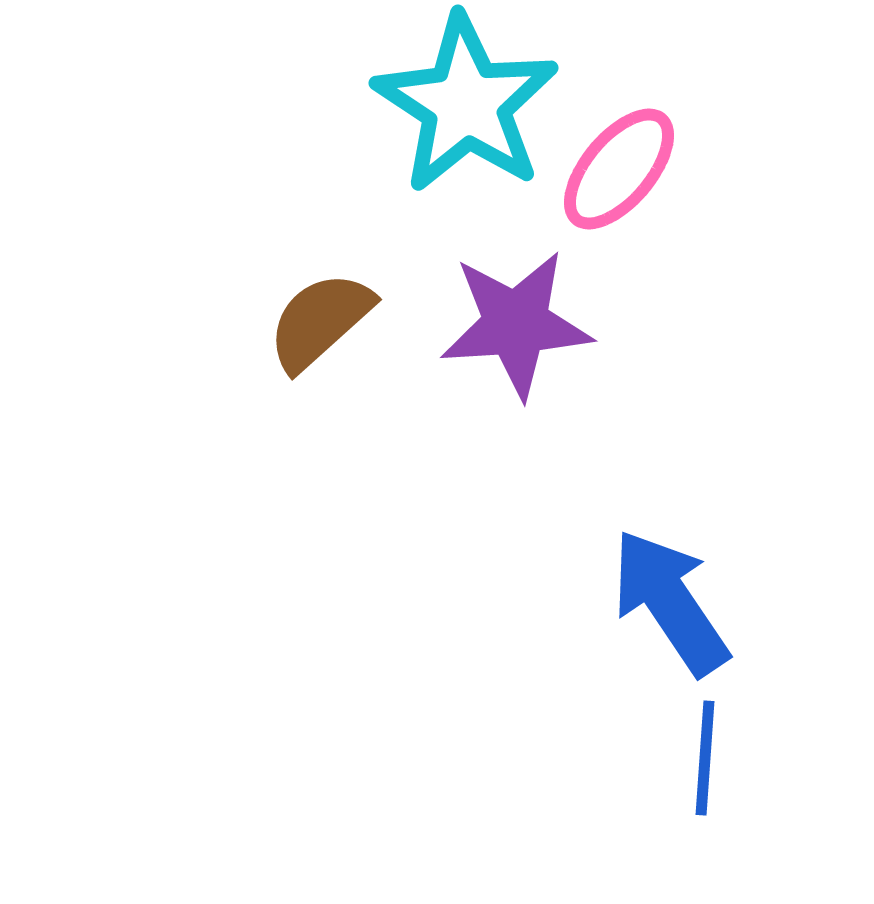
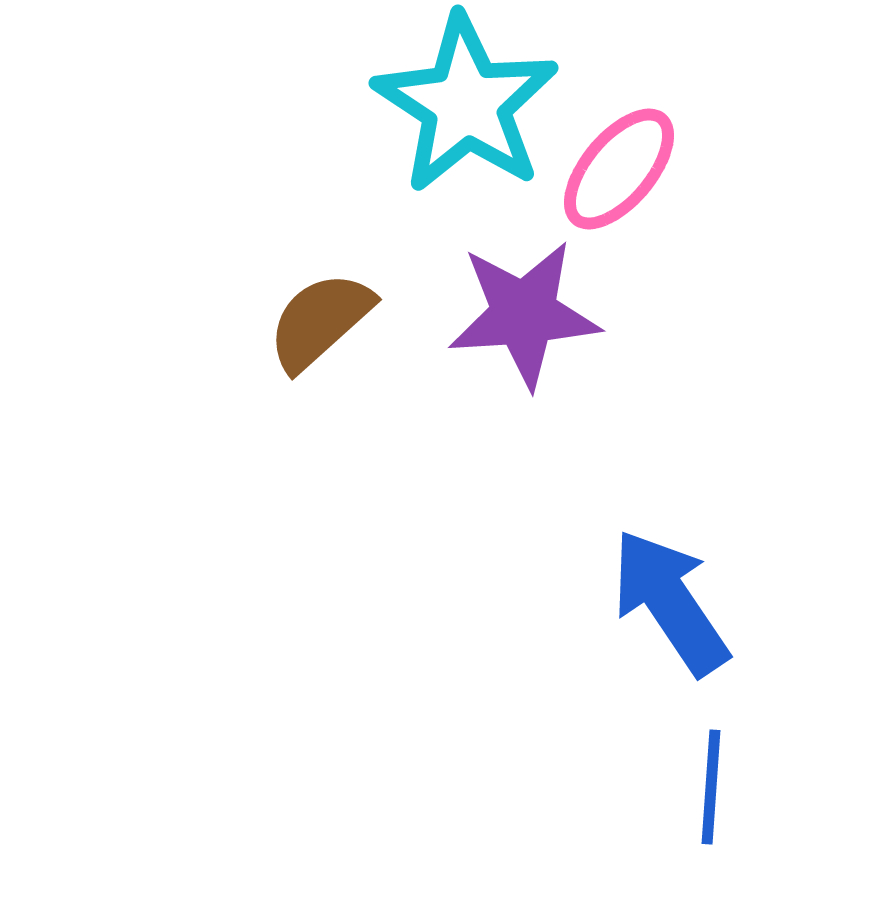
purple star: moved 8 px right, 10 px up
blue line: moved 6 px right, 29 px down
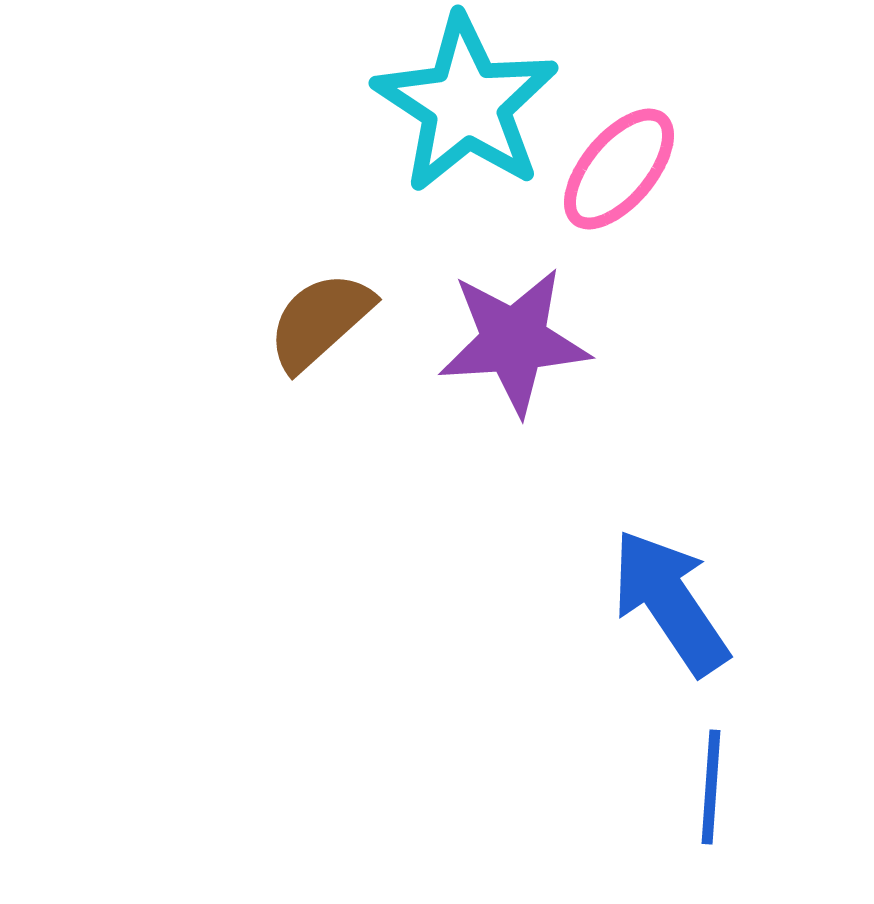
purple star: moved 10 px left, 27 px down
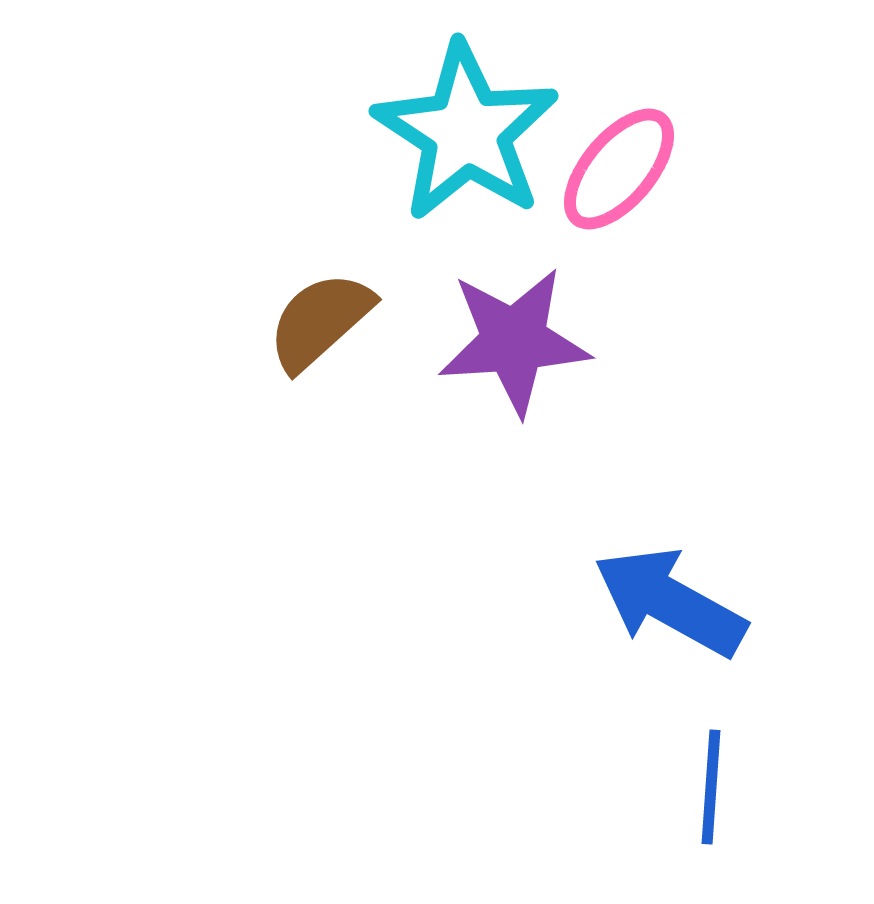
cyan star: moved 28 px down
blue arrow: rotated 27 degrees counterclockwise
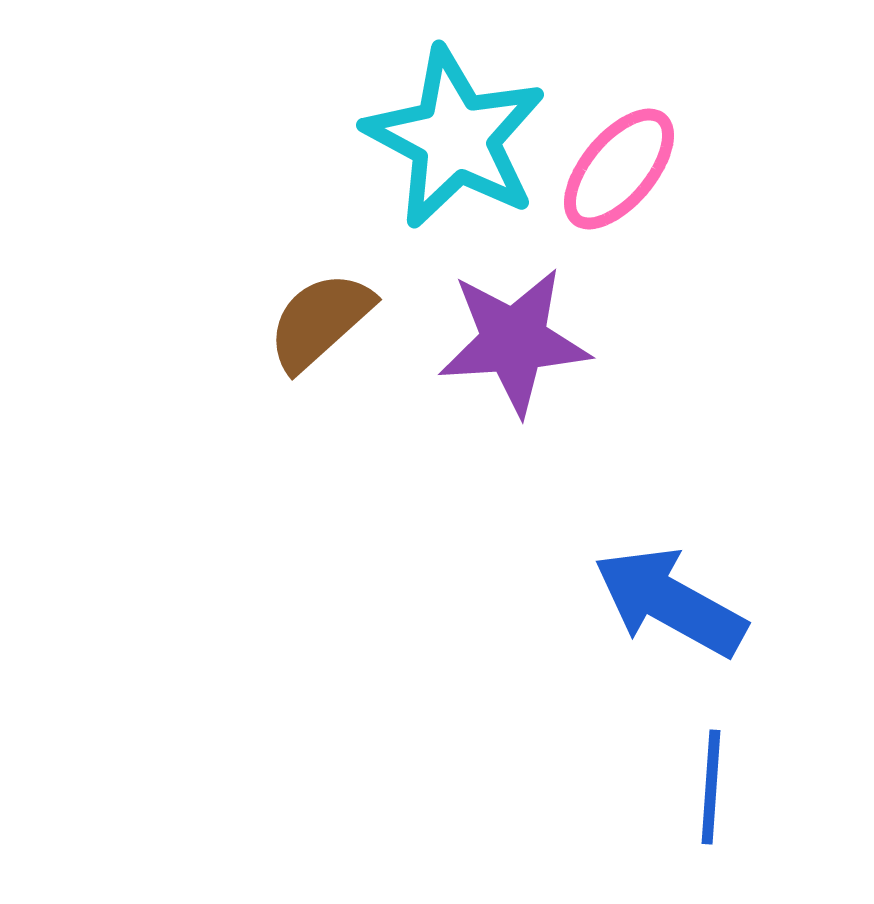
cyan star: moved 11 px left, 6 px down; rotated 5 degrees counterclockwise
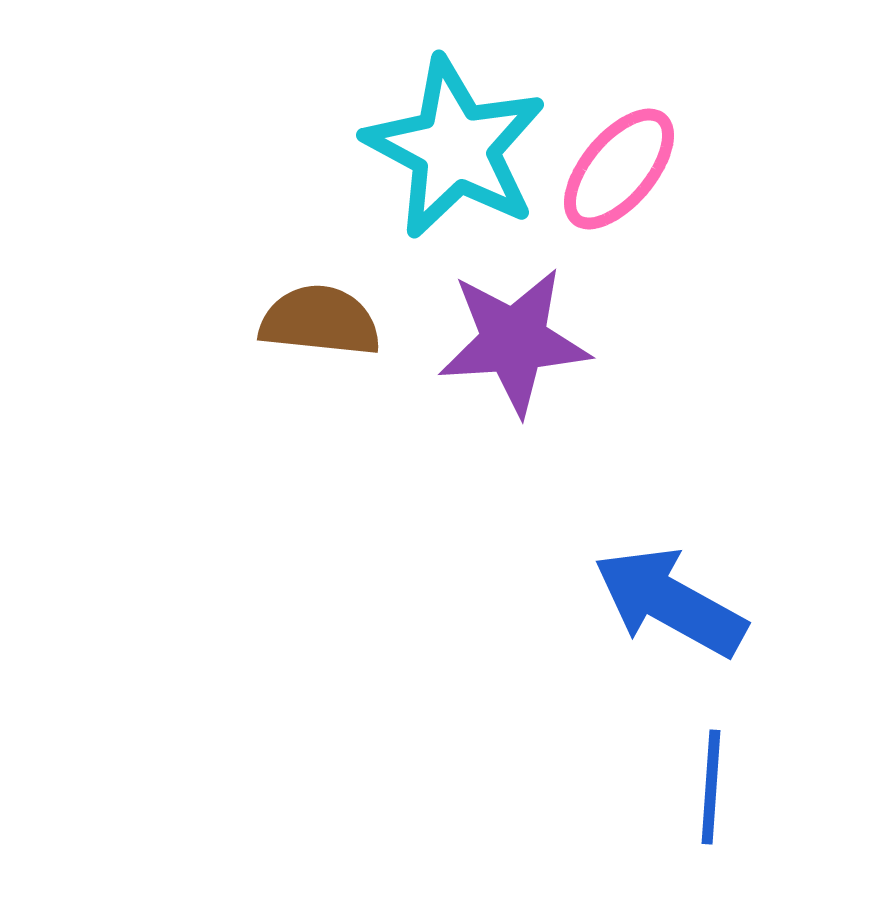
cyan star: moved 10 px down
brown semicircle: rotated 48 degrees clockwise
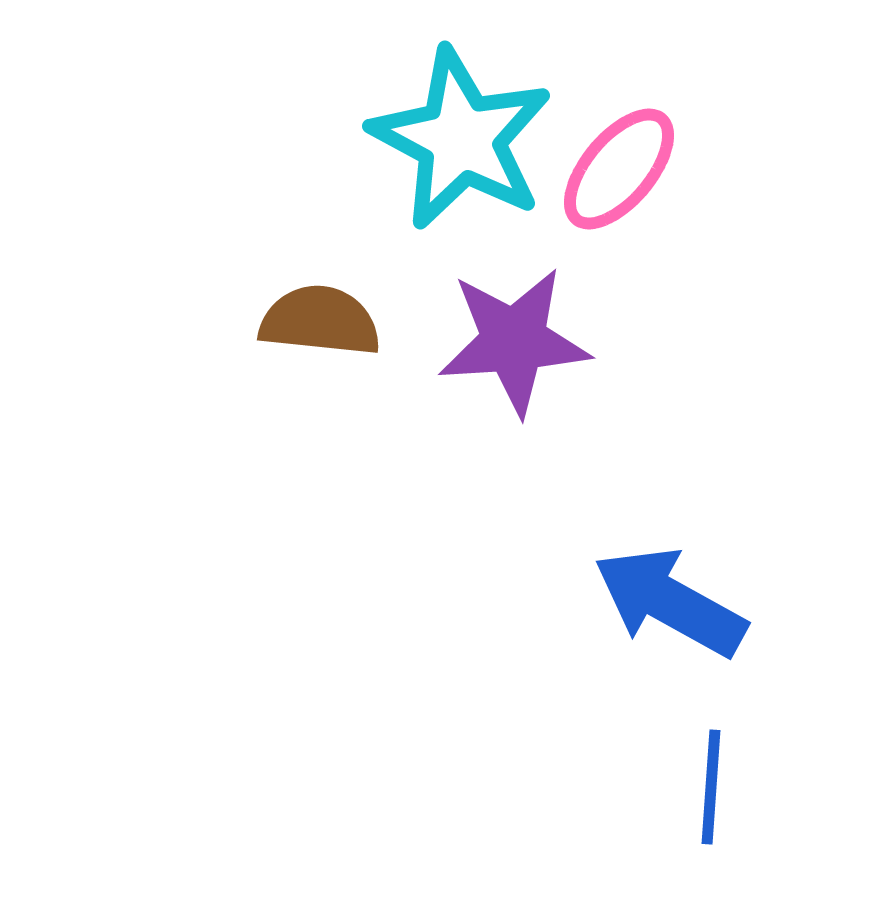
cyan star: moved 6 px right, 9 px up
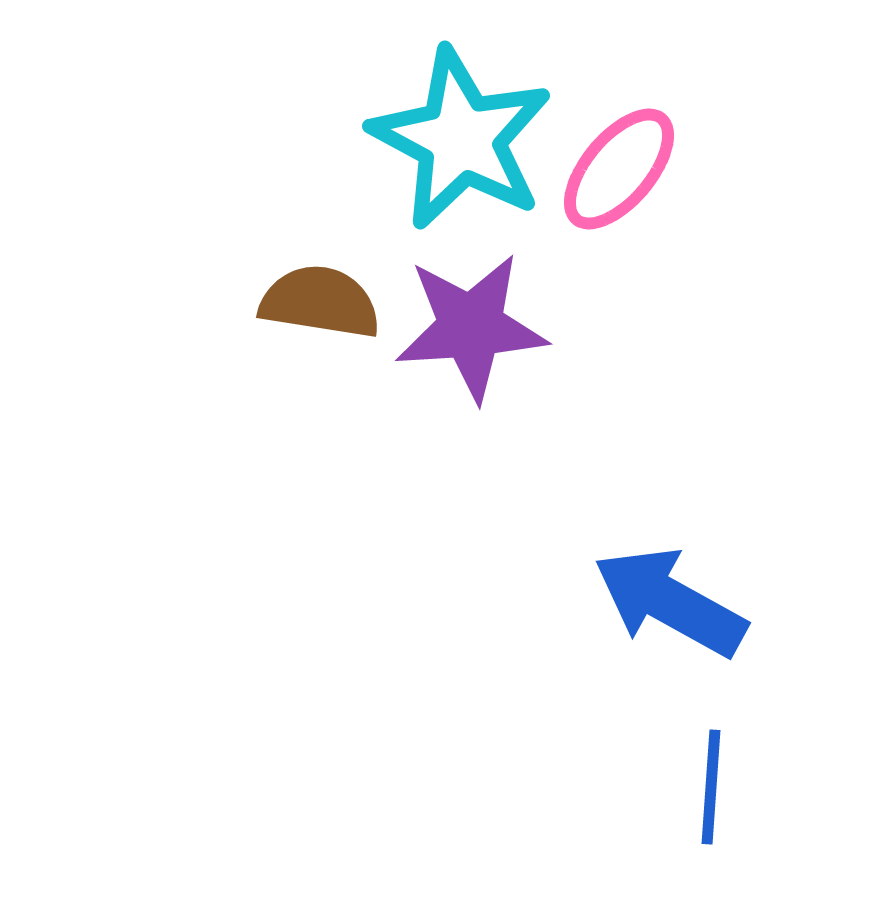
brown semicircle: moved 19 px up; rotated 3 degrees clockwise
purple star: moved 43 px left, 14 px up
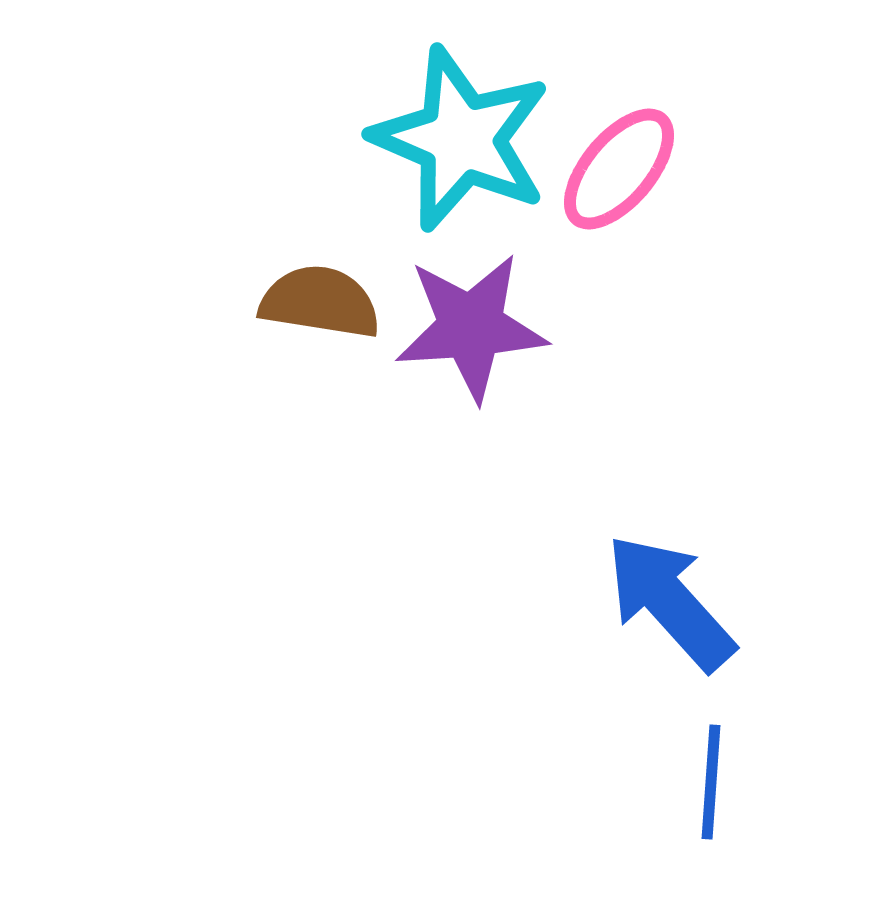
cyan star: rotated 5 degrees counterclockwise
blue arrow: rotated 19 degrees clockwise
blue line: moved 5 px up
